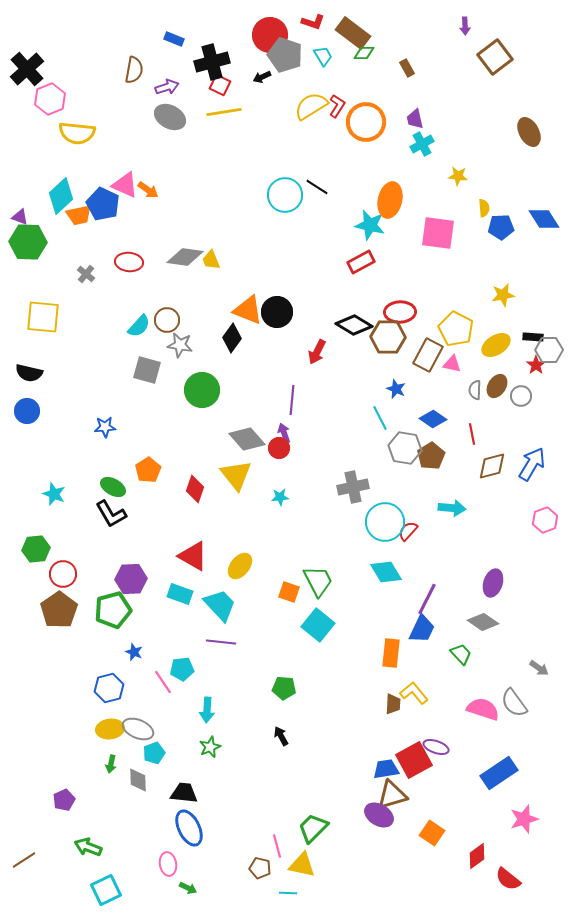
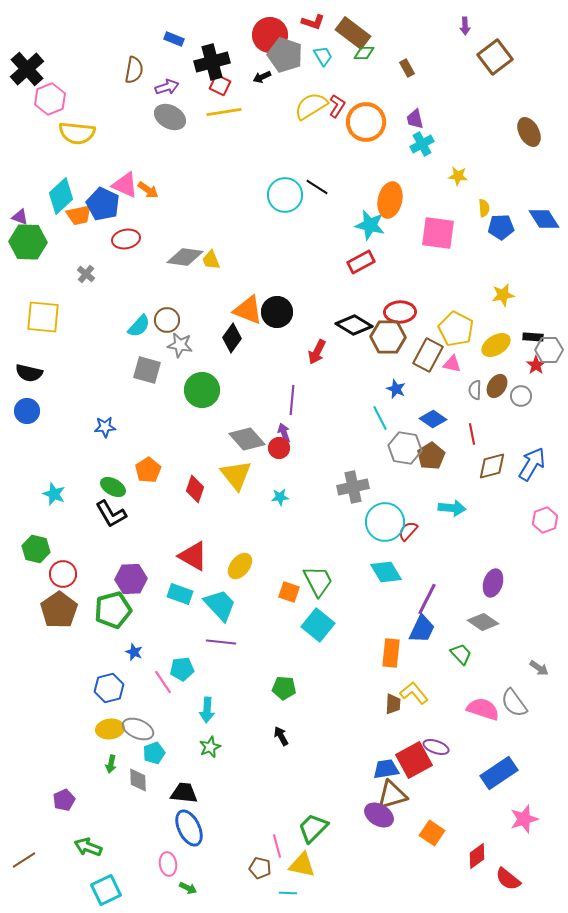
red ellipse at (129, 262): moved 3 px left, 23 px up; rotated 16 degrees counterclockwise
green hexagon at (36, 549): rotated 20 degrees clockwise
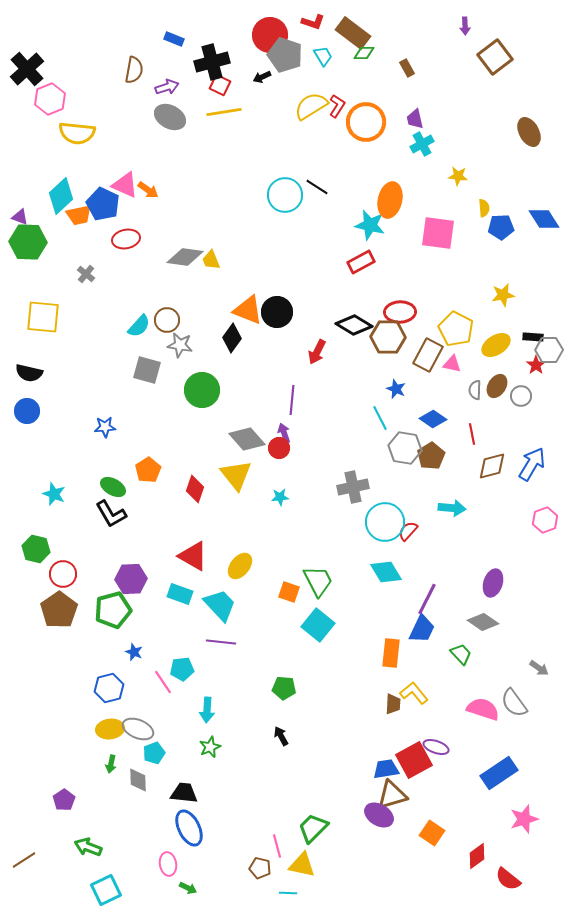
purple pentagon at (64, 800): rotated 10 degrees counterclockwise
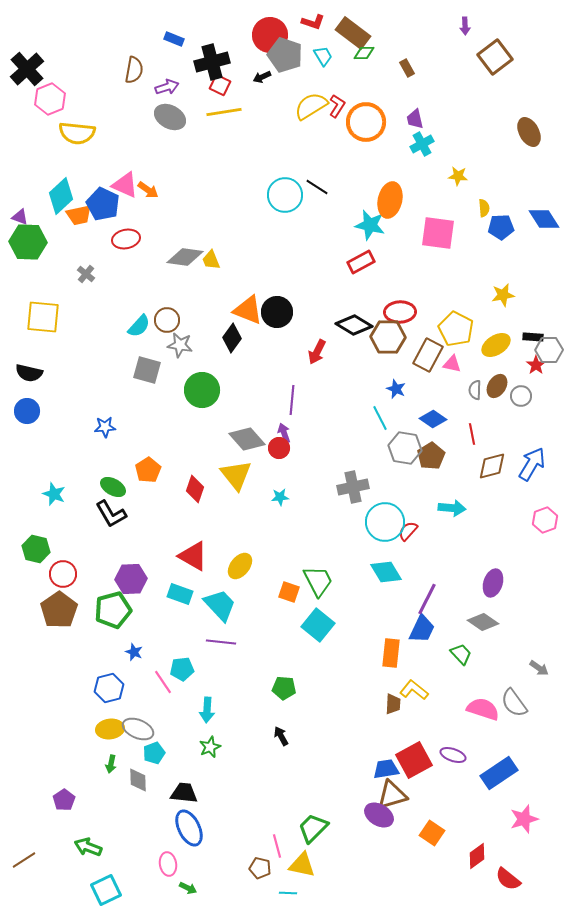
yellow L-shape at (414, 693): moved 3 px up; rotated 12 degrees counterclockwise
purple ellipse at (436, 747): moved 17 px right, 8 px down
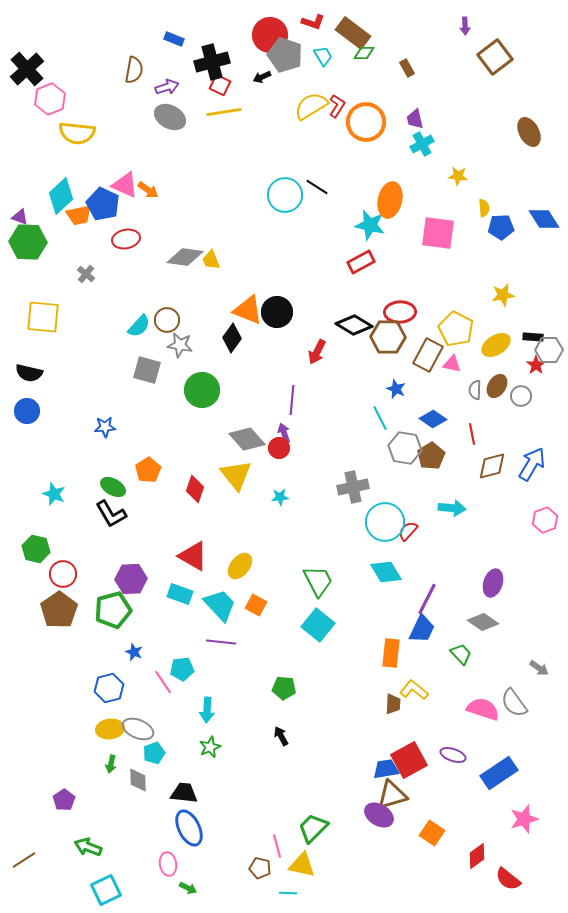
orange square at (289, 592): moved 33 px left, 13 px down; rotated 10 degrees clockwise
red square at (414, 760): moved 5 px left
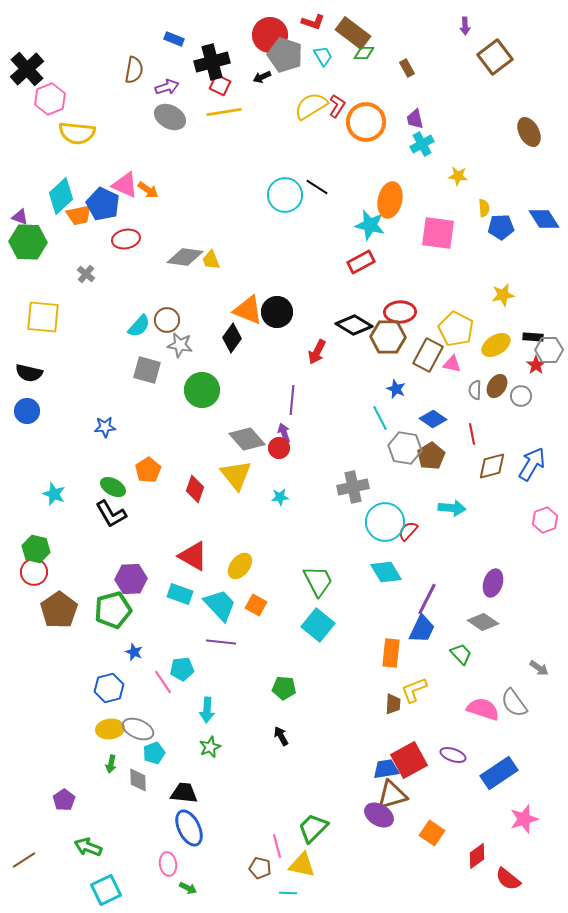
red circle at (63, 574): moved 29 px left, 2 px up
yellow L-shape at (414, 690): rotated 60 degrees counterclockwise
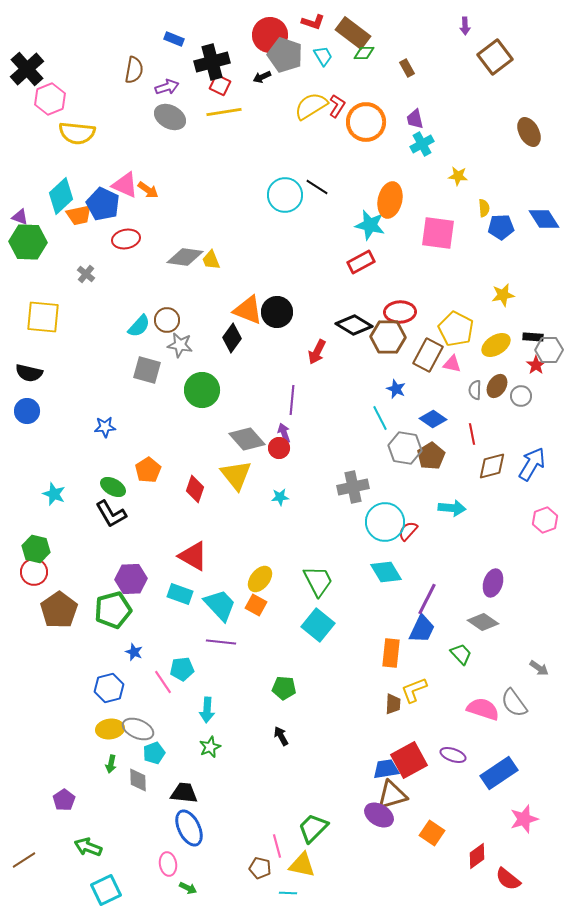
yellow ellipse at (240, 566): moved 20 px right, 13 px down
